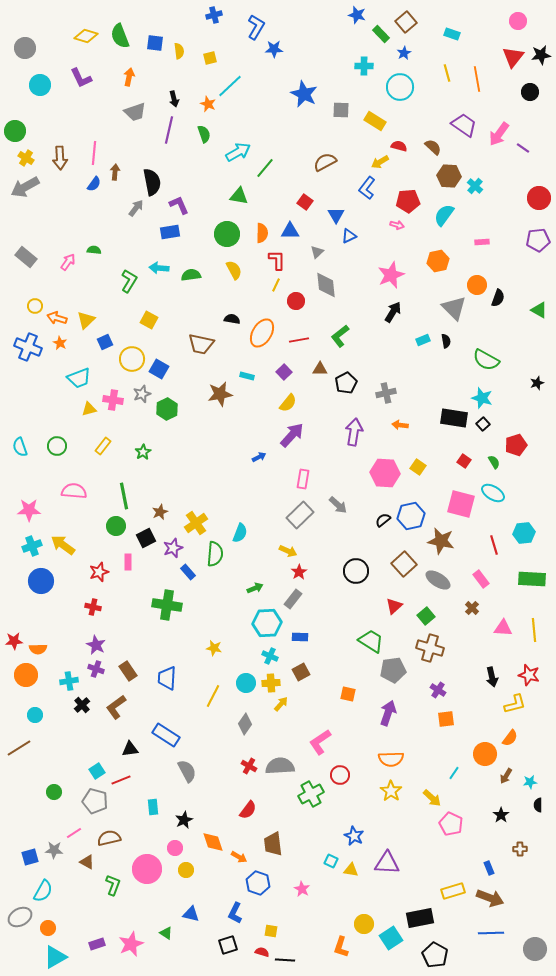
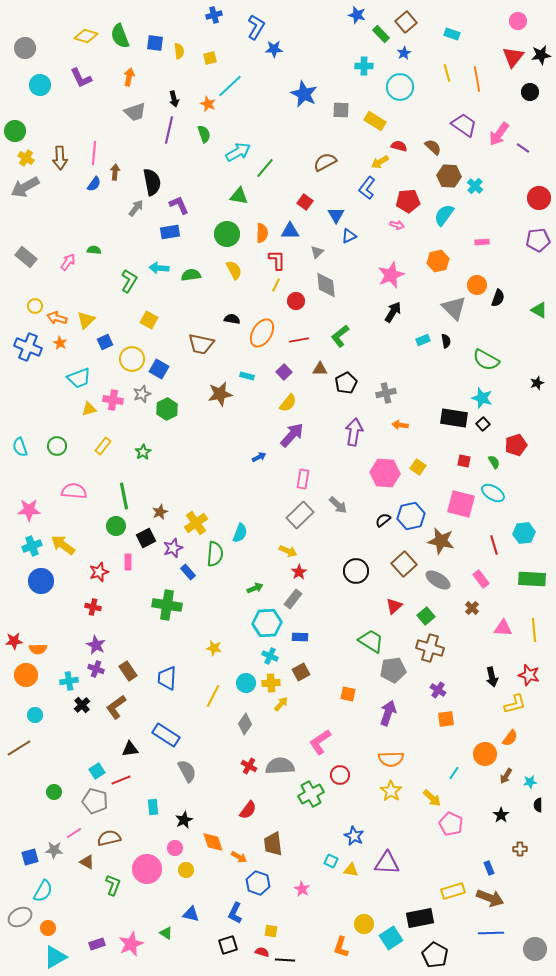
red square at (464, 461): rotated 24 degrees counterclockwise
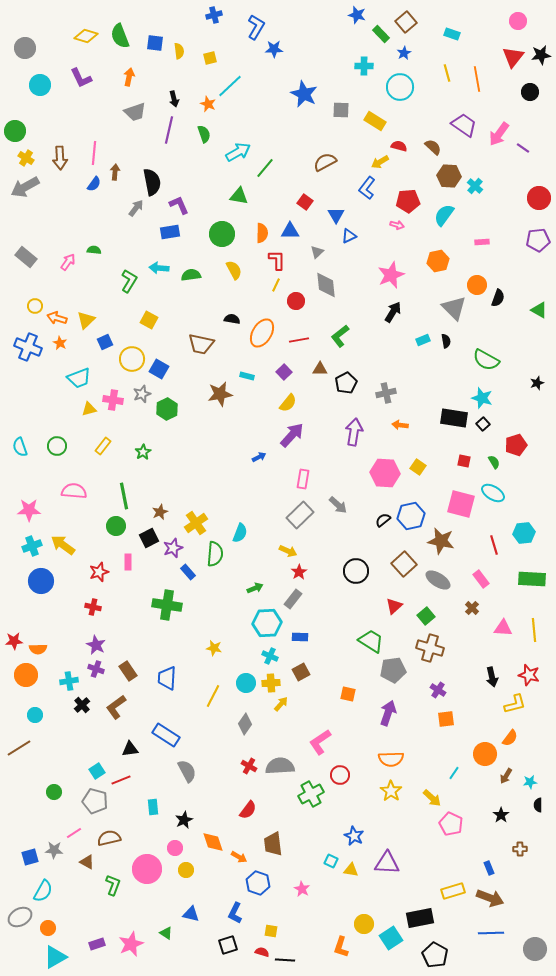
green circle at (227, 234): moved 5 px left
black square at (146, 538): moved 3 px right
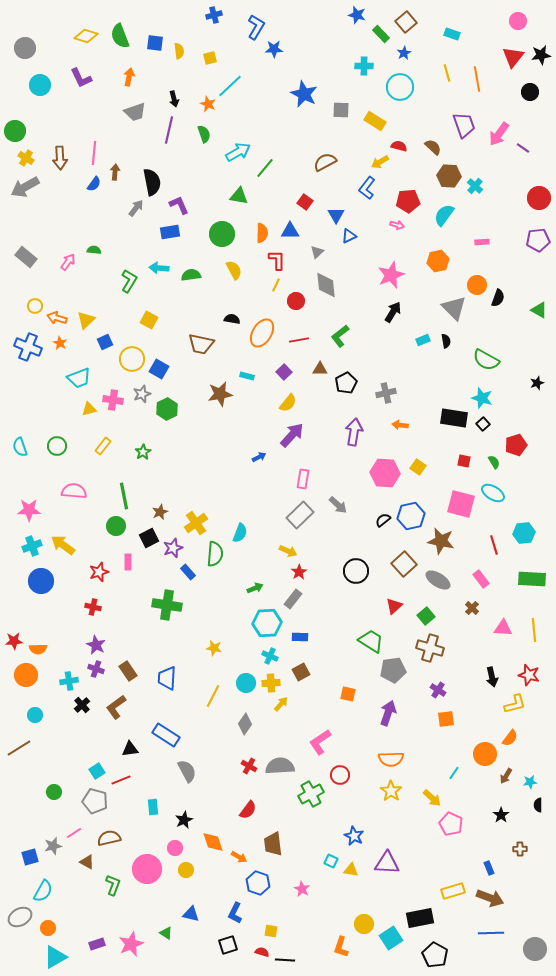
purple trapezoid at (464, 125): rotated 36 degrees clockwise
gray star at (54, 850): moved 1 px left, 4 px up; rotated 18 degrees counterclockwise
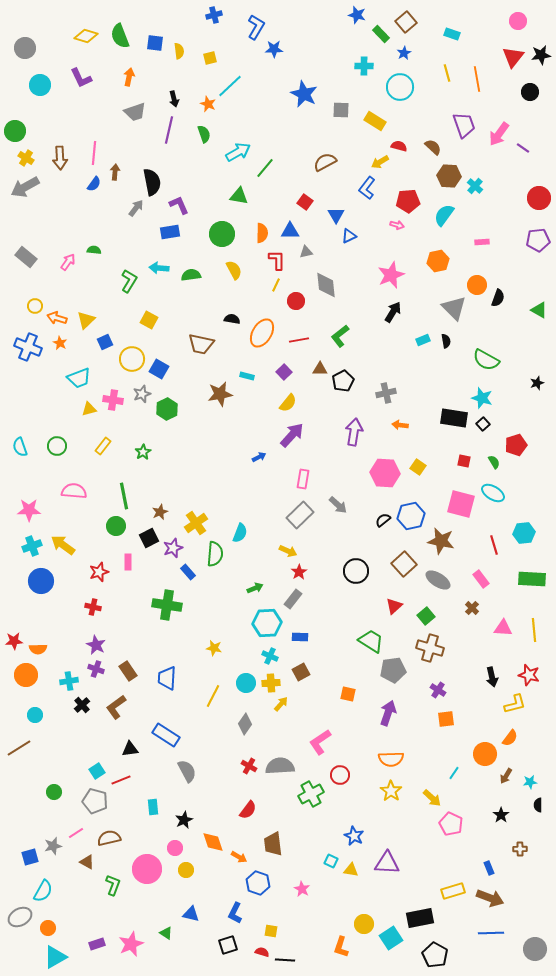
gray triangle at (317, 252): moved 11 px left; rotated 32 degrees clockwise
black pentagon at (346, 383): moved 3 px left, 2 px up
pink line at (74, 833): moved 2 px right
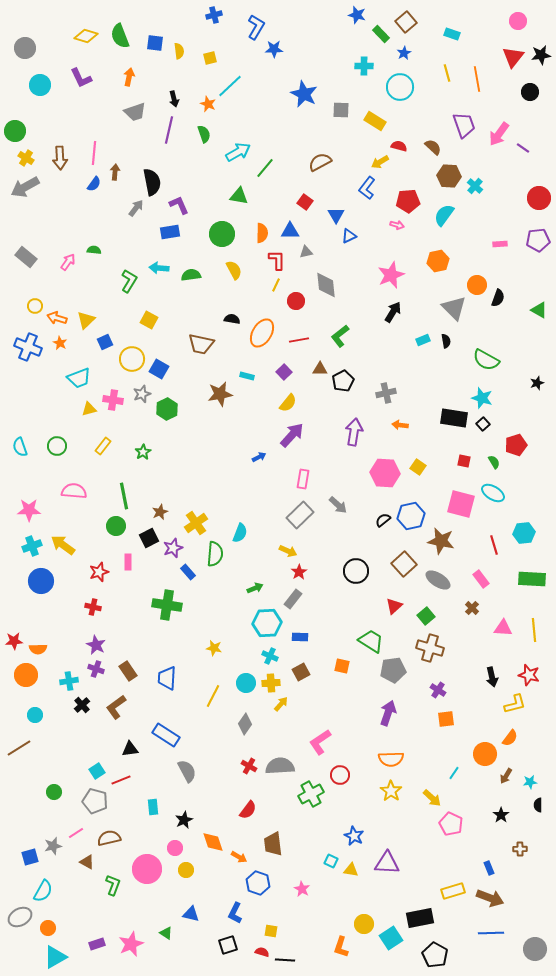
brown semicircle at (325, 162): moved 5 px left
pink rectangle at (482, 242): moved 18 px right, 2 px down
orange square at (348, 694): moved 6 px left, 28 px up
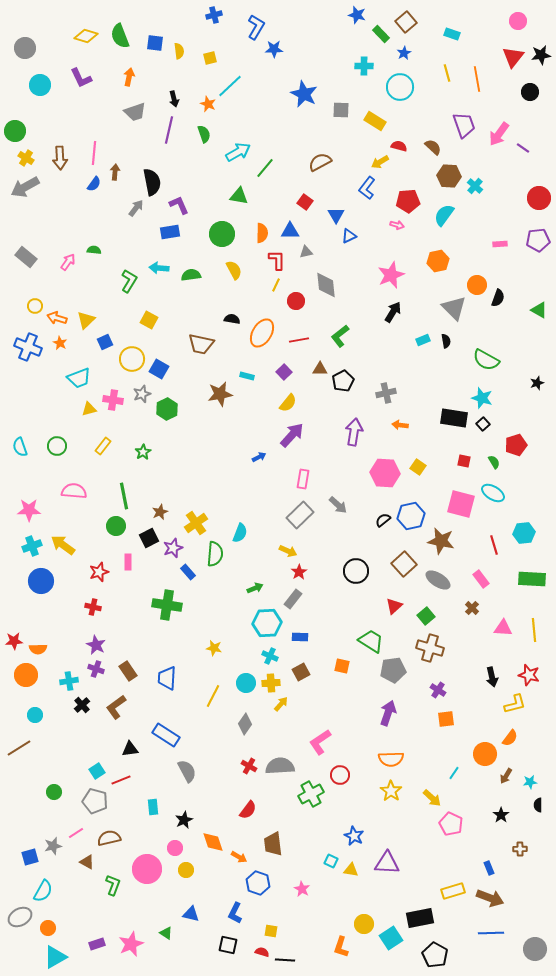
black square at (228, 945): rotated 30 degrees clockwise
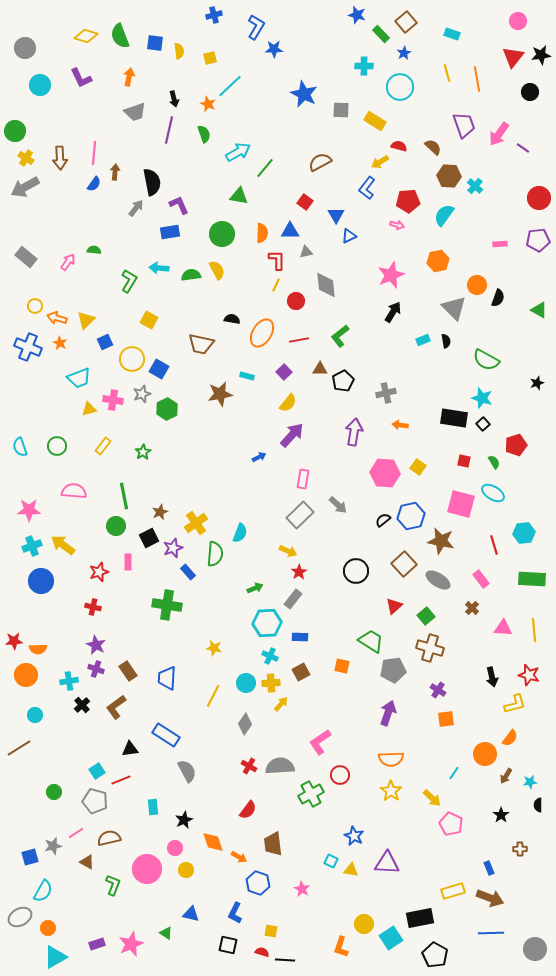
yellow semicircle at (234, 270): moved 17 px left
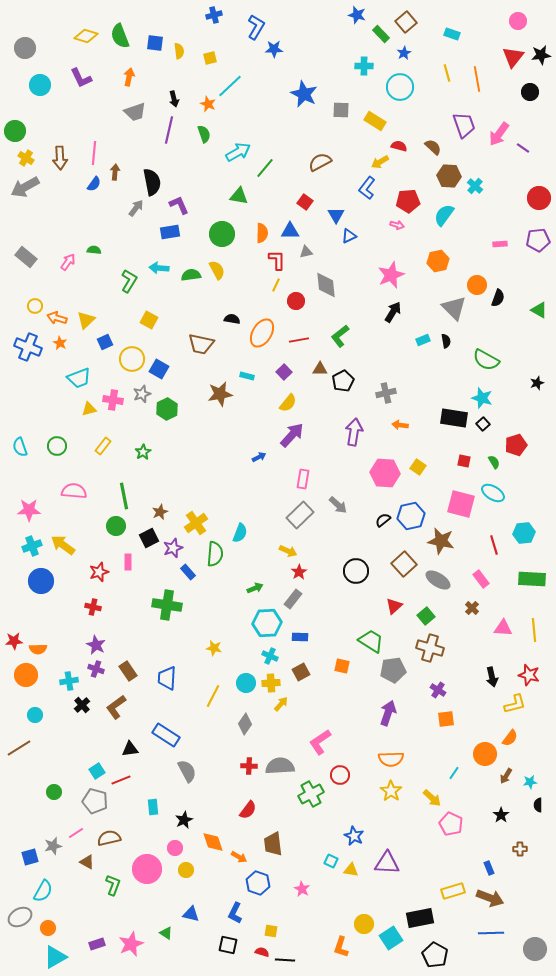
red cross at (249, 766): rotated 28 degrees counterclockwise
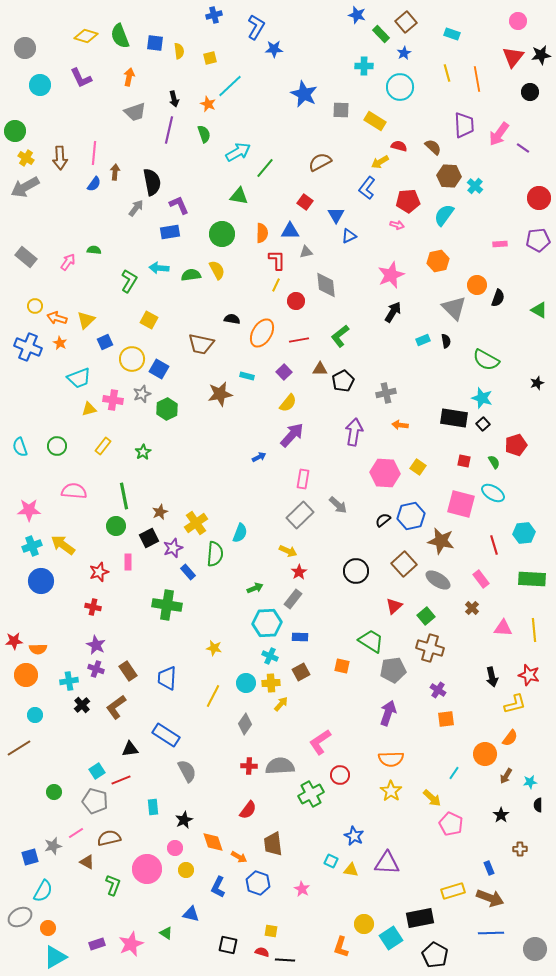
purple trapezoid at (464, 125): rotated 16 degrees clockwise
blue L-shape at (235, 913): moved 17 px left, 26 px up
